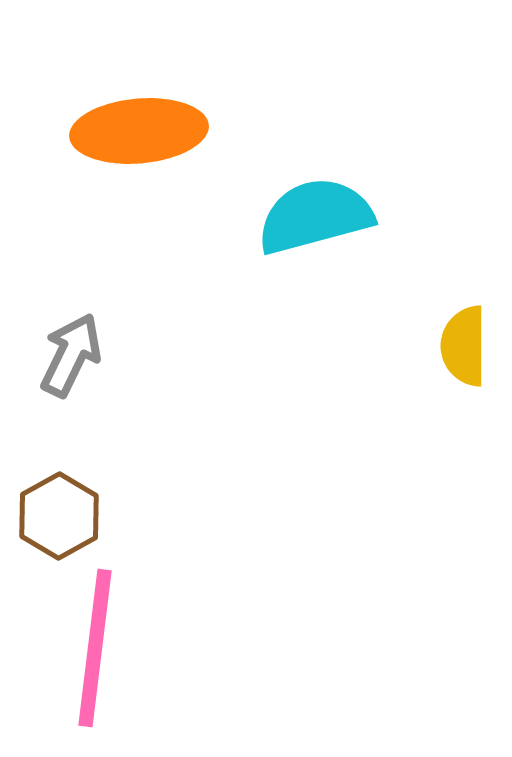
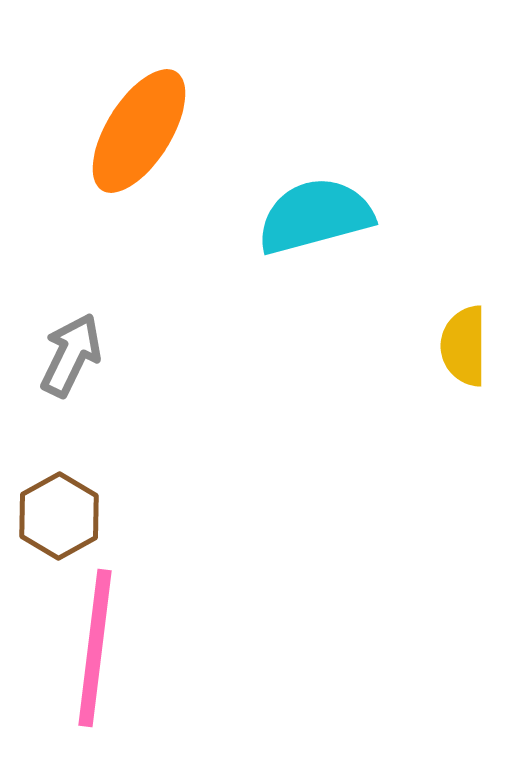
orange ellipse: rotated 53 degrees counterclockwise
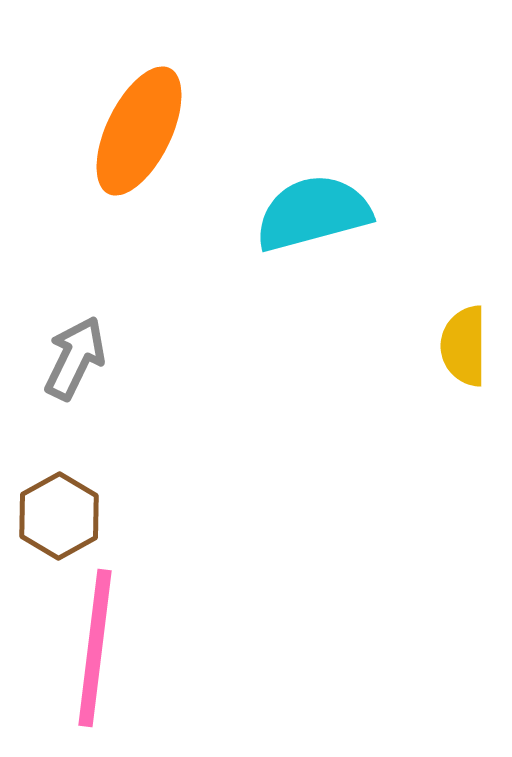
orange ellipse: rotated 6 degrees counterclockwise
cyan semicircle: moved 2 px left, 3 px up
gray arrow: moved 4 px right, 3 px down
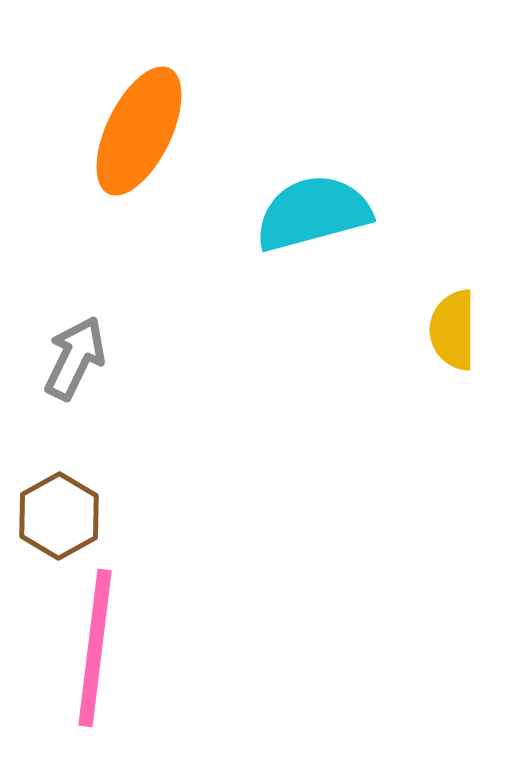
yellow semicircle: moved 11 px left, 16 px up
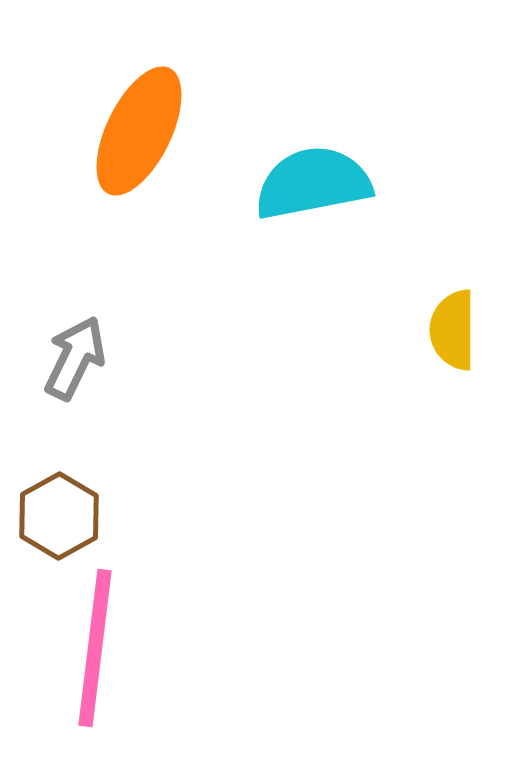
cyan semicircle: moved 30 px up; rotated 4 degrees clockwise
